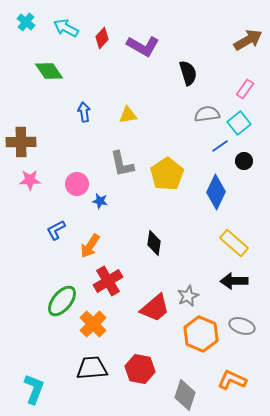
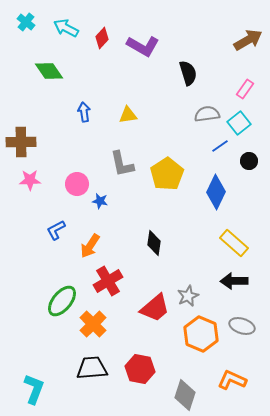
black circle: moved 5 px right
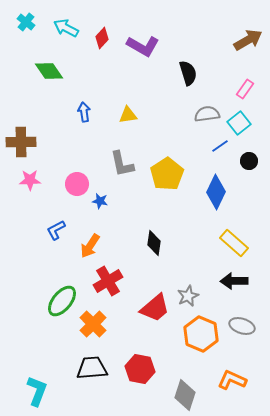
cyan L-shape: moved 3 px right, 2 px down
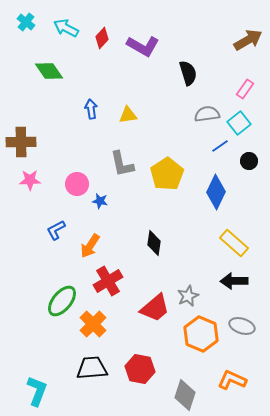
blue arrow: moved 7 px right, 3 px up
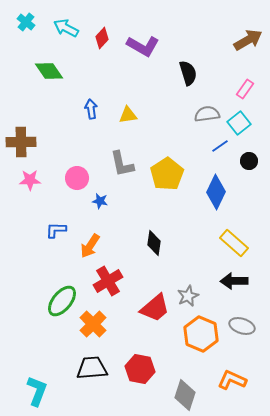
pink circle: moved 6 px up
blue L-shape: rotated 30 degrees clockwise
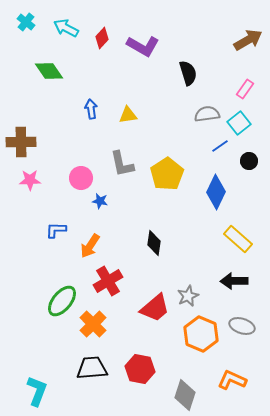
pink circle: moved 4 px right
yellow rectangle: moved 4 px right, 4 px up
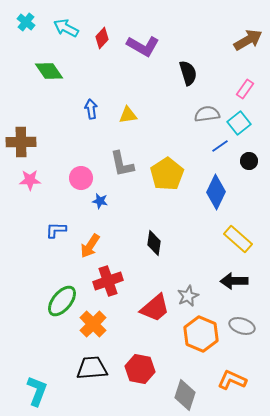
red cross: rotated 12 degrees clockwise
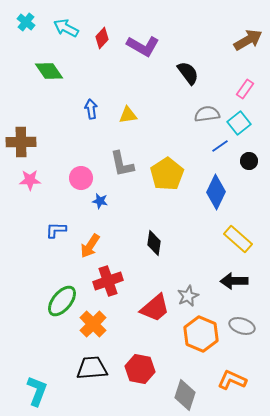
black semicircle: rotated 20 degrees counterclockwise
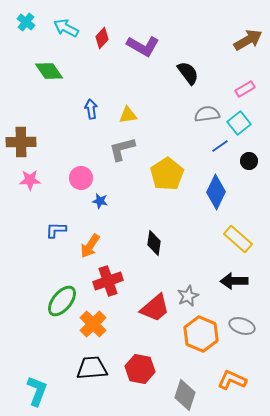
pink rectangle: rotated 24 degrees clockwise
gray L-shape: moved 15 px up; rotated 88 degrees clockwise
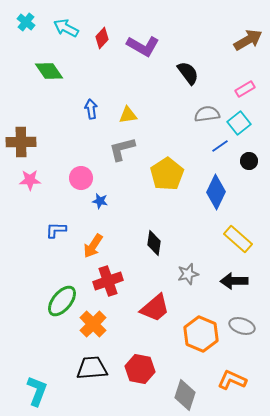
orange arrow: moved 3 px right
gray star: moved 22 px up; rotated 10 degrees clockwise
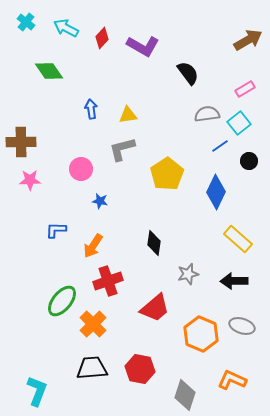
pink circle: moved 9 px up
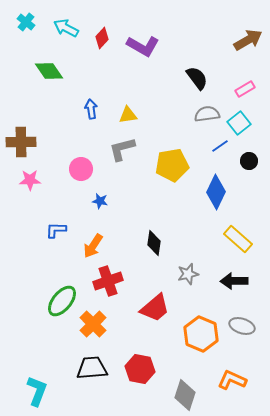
black semicircle: moved 9 px right, 5 px down
yellow pentagon: moved 5 px right, 9 px up; rotated 24 degrees clockwise
